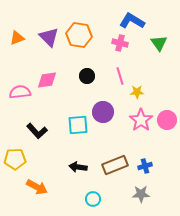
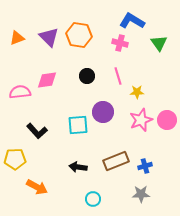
pink line: moved 2 px left
pink star: rotated 15 degrees clockwise
brown rectangle: moved 1 px right, 4 px up
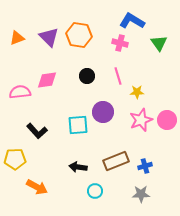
cyan circle: moved 2 px right, 8 px up
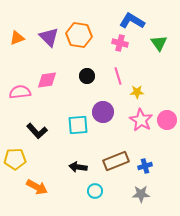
pink star: rotated 20 degrees counterclockwise
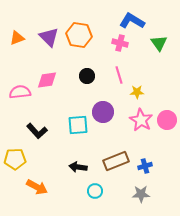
pink line: moved 1 px right, 1 px up
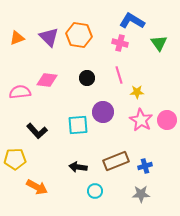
black circle: moved 2 px down
pink diamond: rotated 15 degrees clockwise
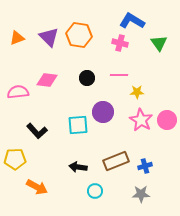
pink line: rotated 72 degrees counterclockwise
pink semicircle: moved 2 px left
